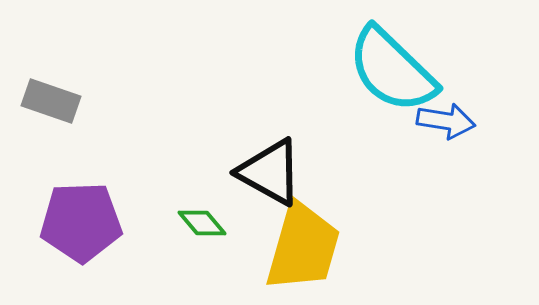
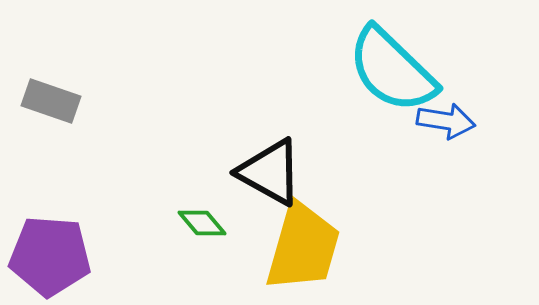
purple pentagon: moved 31 px left, 34 px down; rotated 6 degrees clockwise
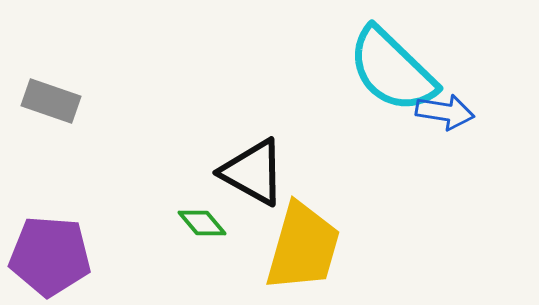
blue arrow: moved 1 px left, 9 px up
black triangle: moved 17 px left
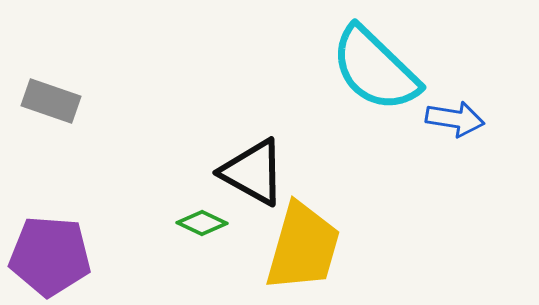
cyan semicircle: moved 17 px left, 1 px up
blue arrow: moved 10 px right, 7 px down
green diamond: rotated 24 degrees counterclockwise
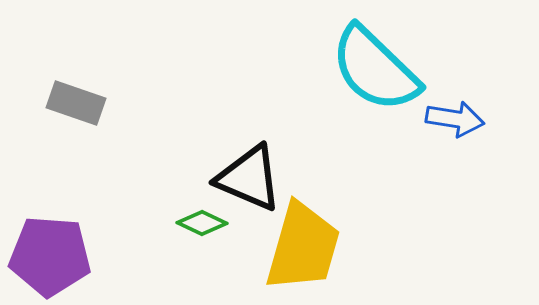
gray rectangle: moved 25 px right, 2 px down
black triangle: moved 4 px left, 6 px down; rotated 6 degrees counterclockwise
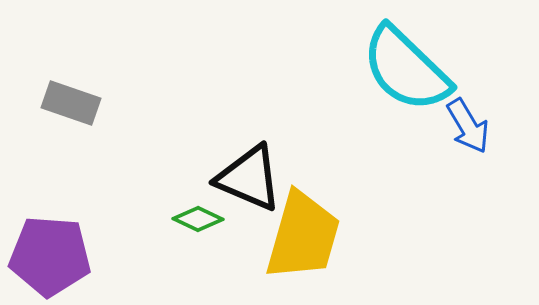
cyan semicircle: moved 31 px right
gray rectangle: moved 5 px left
blue arrow: moved 13 px right, 7 px down; rotated 50 degrees clockwise
green diamond: moved 4 px left, 4 px up
yellow trapezoid: moved 11 px up
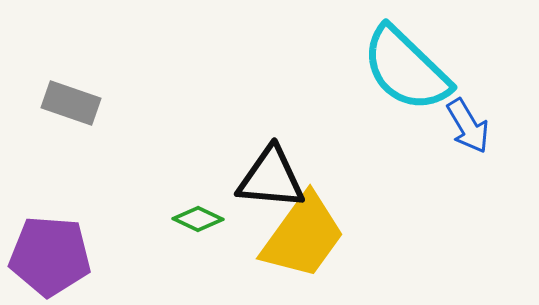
black triangle: moved 22 px right; rotated 18 degrees counterclockwise
yellow trapezoid: rotated 20 degrees clockwise
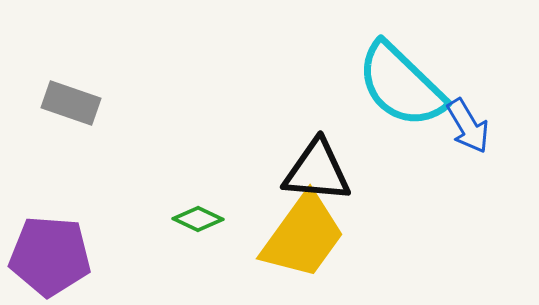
cyan semicircle: moved 5 px left, 16 px down
black triangle: moved 46 px right, 7 px up
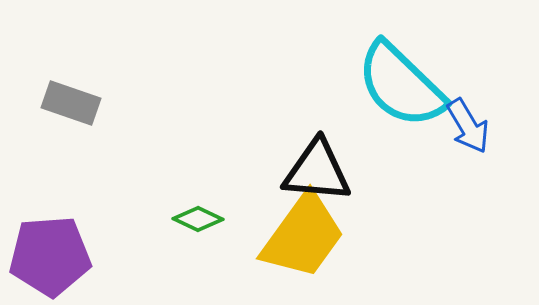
purple pentagon: rotated 8 degrees counterclockwise
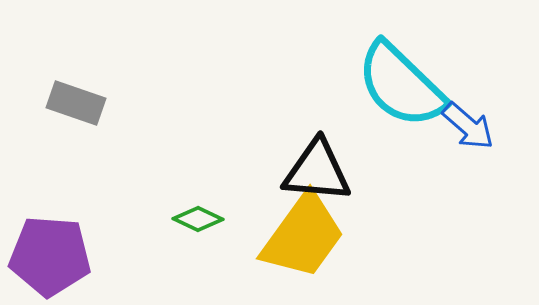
gray rectangle: moved 5 px right
blue arrow: rotated 18 degrees counterclockwise
purple pentagon: rotated 8 degrees clockwise
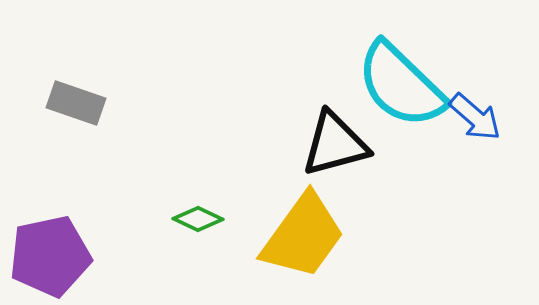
blue arrow: moved 7 px right, 9 px up
black triangle: moved 18 px right, 27 px up; rotated 20 degrees counterclockwise
purple pentagon: rotated 16 degrees counterclockwise
